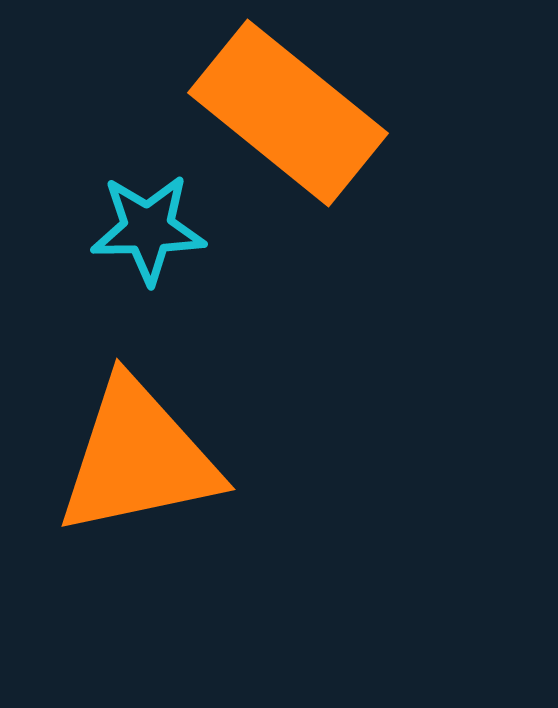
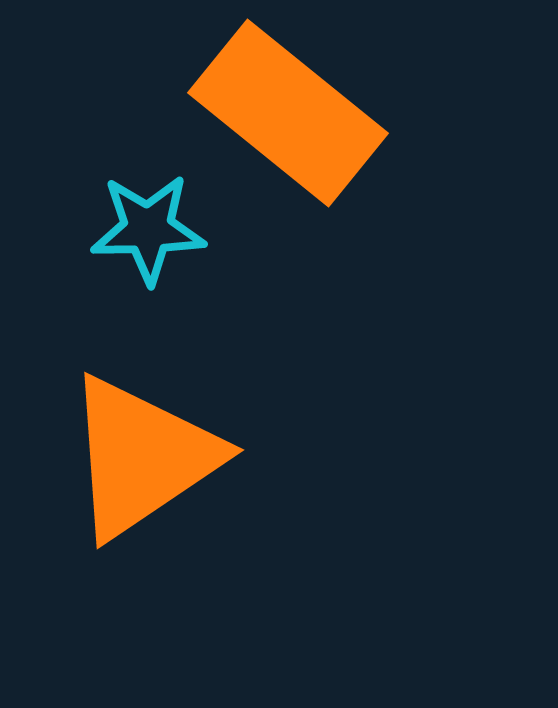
orange triangle: moved 4 px right, 1 px up; rotated 22 degrees counterclockwise
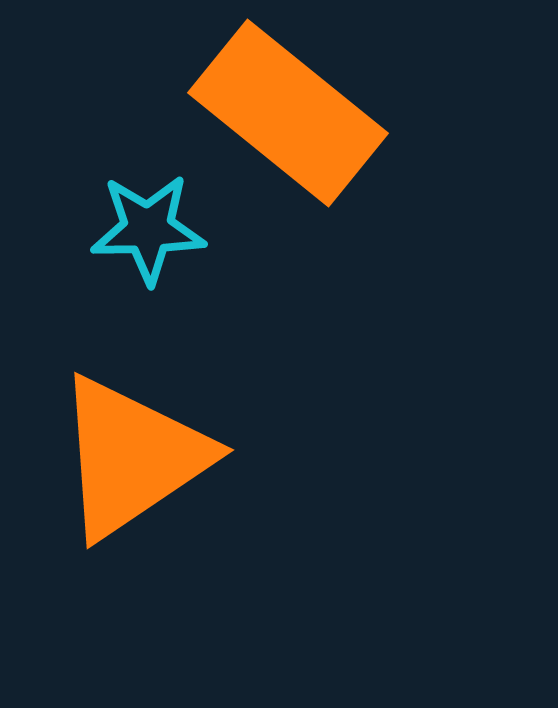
orange triangle: moved 10 px left
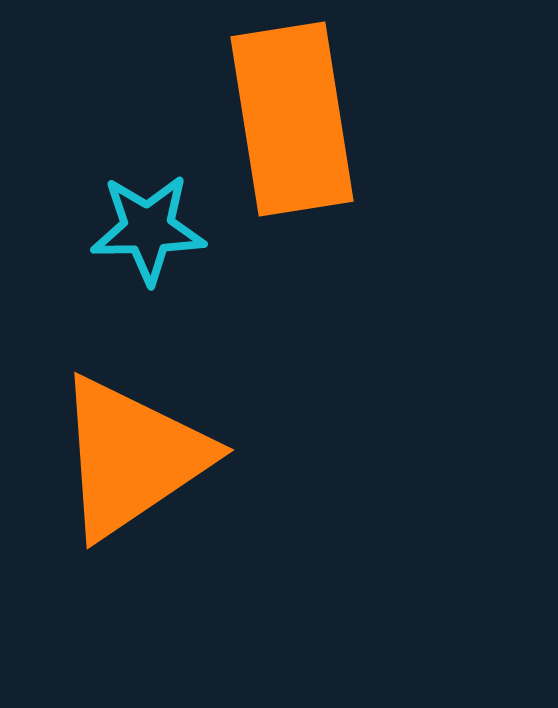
orange rectangle: moved 4 px right, 6 px down; rotated 42 degrees clockwise
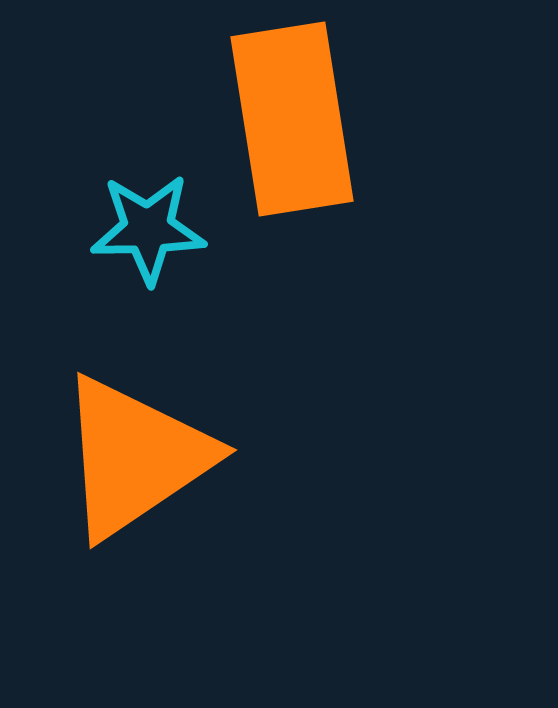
orange triangle: moved 3 px right
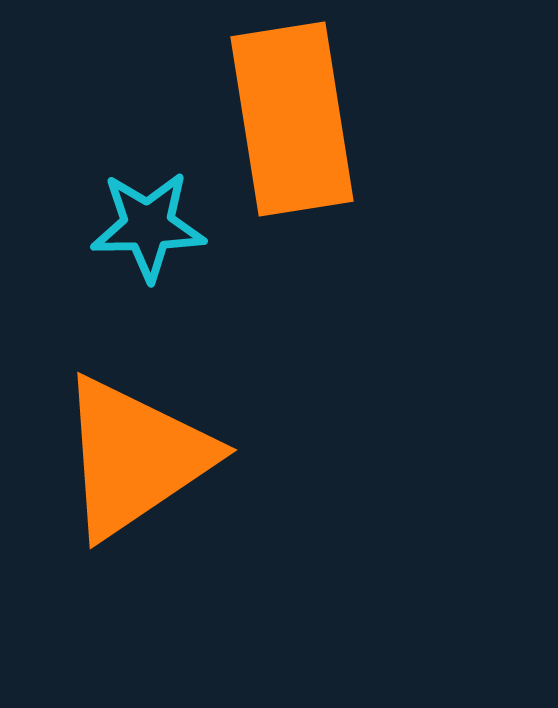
cyan star: moved 3 px up
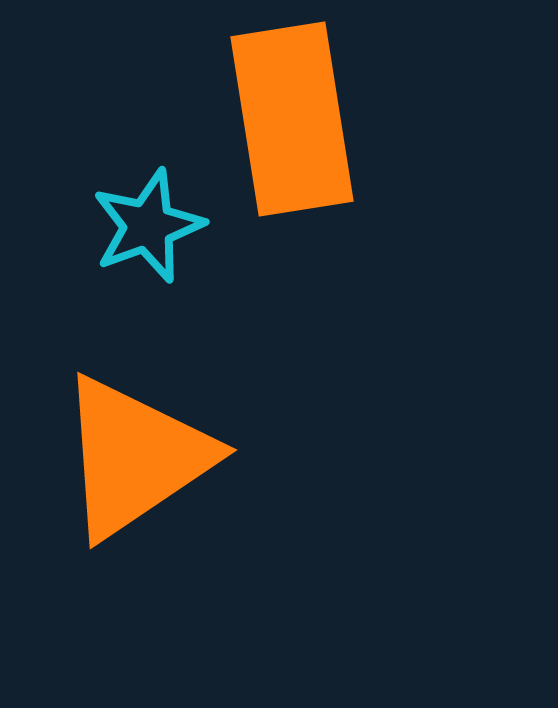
cyan star: rotated 19 degrees counterclockwise
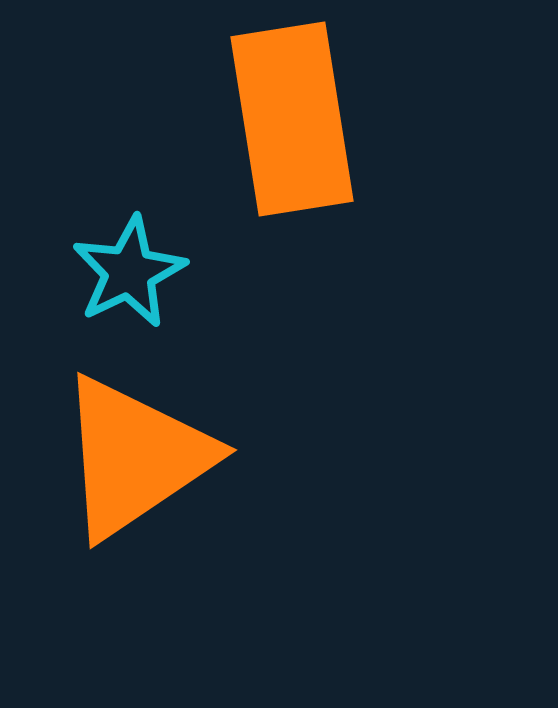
cyan star: moved 19 px left, 46 px down; rotated 6 degrees counterclockwise
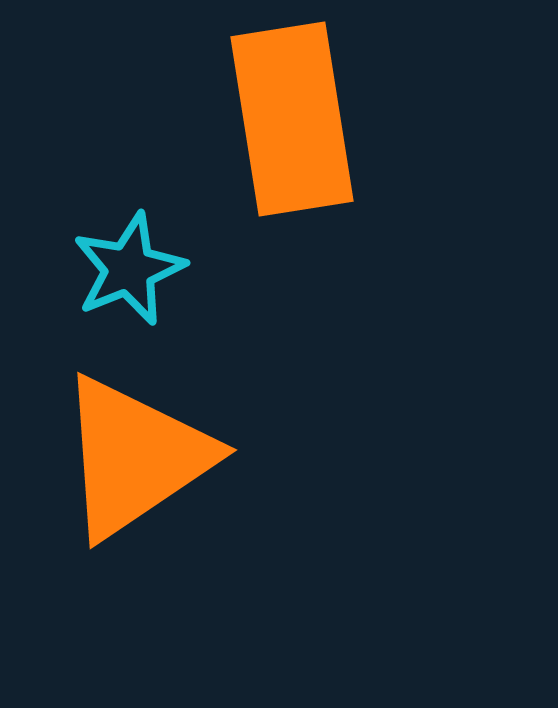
cyan star: moved 3 px up; rotated 4 degrees clockwise
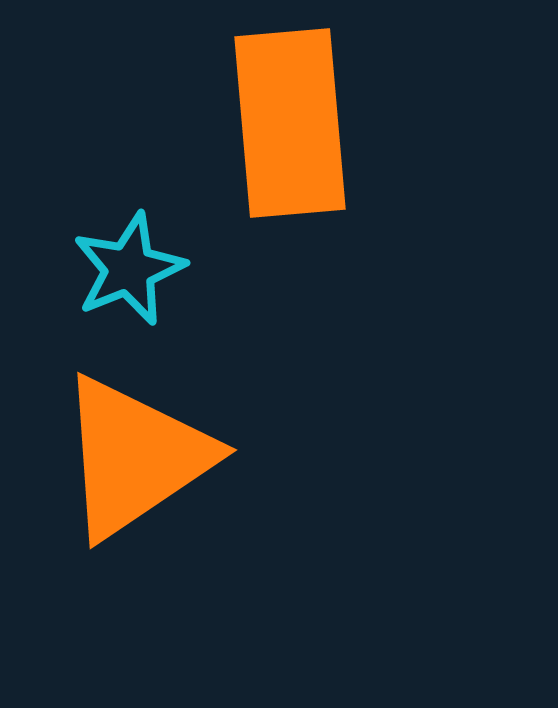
orange rectangle: moved 2 px left, 4 px down; rotated 4 degrees clockwise
